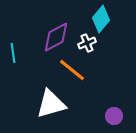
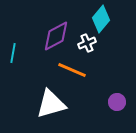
purple diamond: moved 1 px up
cyan line: rotated 18 degrees clockwise
orange line: rotated 16 degrees counterclockwise
purple circle: moved 3 px right, 14 px up
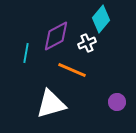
cyan line: moved 13 px right
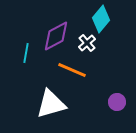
white cross: rotated 18 degrees counterclockwise
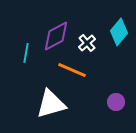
cyan diamond: moved 18 px right, 13 px down
purple circle: moved 1 px left
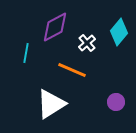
purple diamond: moved 1 px left, 9 px up
white triangle: rotated 16 degrees counterclockwise
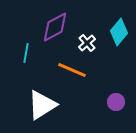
white triangle: moved 9 px left, 1 px down
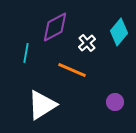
purple circle: moved 1 px left
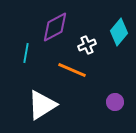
white cross: moved 2 px down; rotated 18 degrees clockwise
